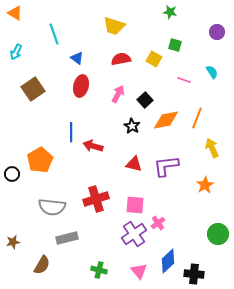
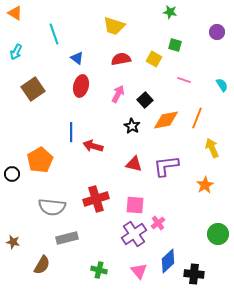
cyan semicircle: moved 10 px right, 13 px down
brown star: rotated 24 degrees clockwise
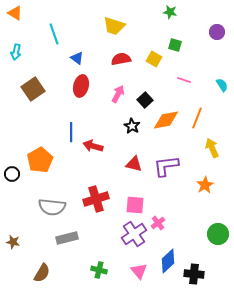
cyan arrow: rotated 14 degrees counterclockwise
brown semicircle: moved 8 px down
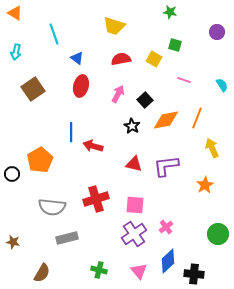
pink cross: moved 8 px right, 4 px down
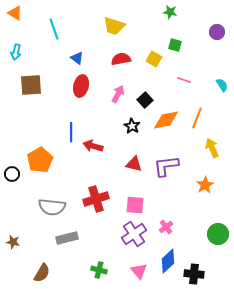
cyan line: moved 5 px up
brown square: moved 2 px left, 4 px up; rotated 30 degrees clockwise
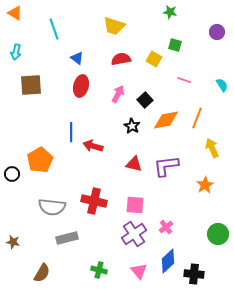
red cross: moved 2 px left, 2 px down; rotated 30 degrees clockwise
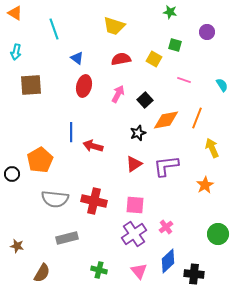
purple circle: moved 10 px left
red ellipse: moved 3 px right
black star: moved 6 px right, 7 px down; rotated 21 degrees clockwise
red triangle: rotated 48 degrees counterclockwise
gray semicircle: moved 3 px right, 8 px up
brown star: moved 4 px right, 4 px down
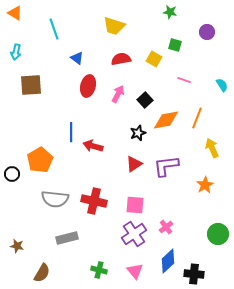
red ellipse: moved 4 px right
pink triangle: moved 4 px left
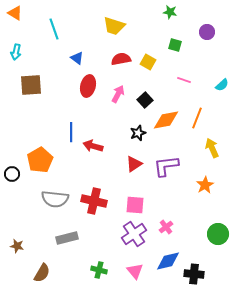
yellow square: moved 6 px left, 3 px down
cyan semicircle: rotated 80 degrees clockwise
blue diamond: rotated 30 degrees clockwise
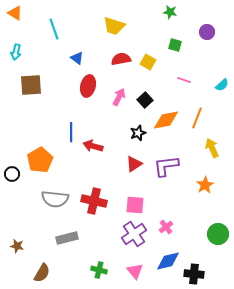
pink arrow: moved 1 px right, 3 px down
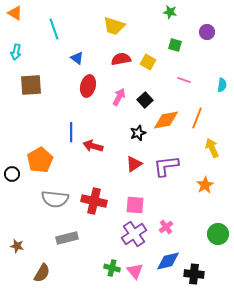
cyan semicircle: rotated 40 degrees counterclockwise
green cross: moved 13 px right, 2 px up
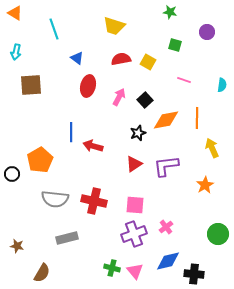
orange line: rotated 20 degrees counterclockwise
purple cross: rotated 15 degrees clockwise
